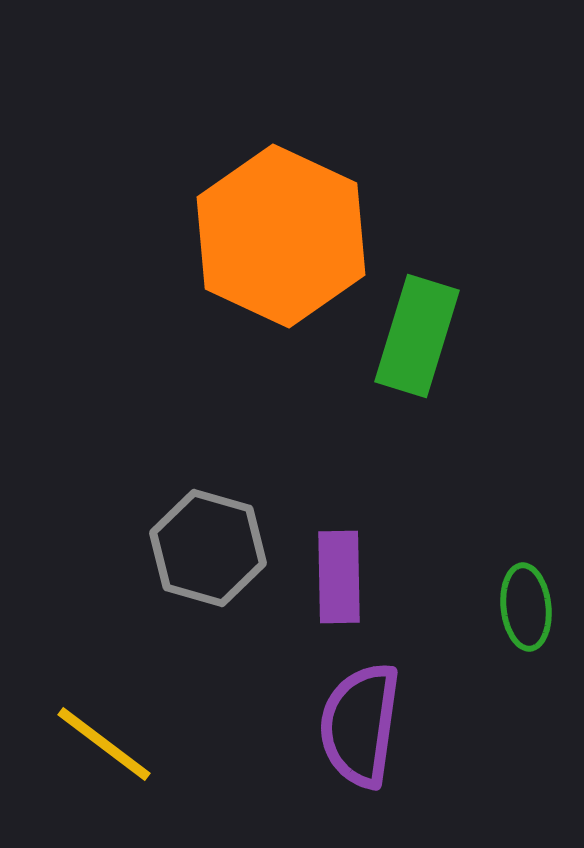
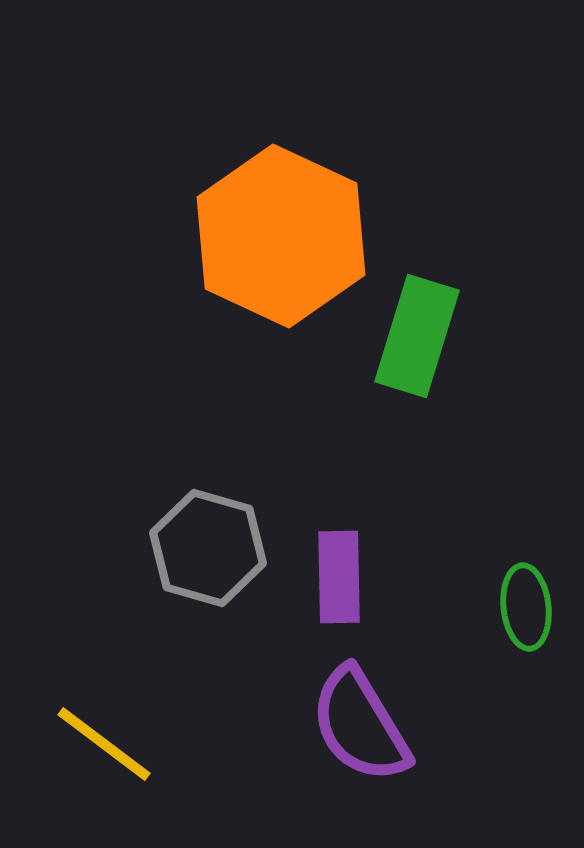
purple semicircle: rotated 39 degrees counterclockwise
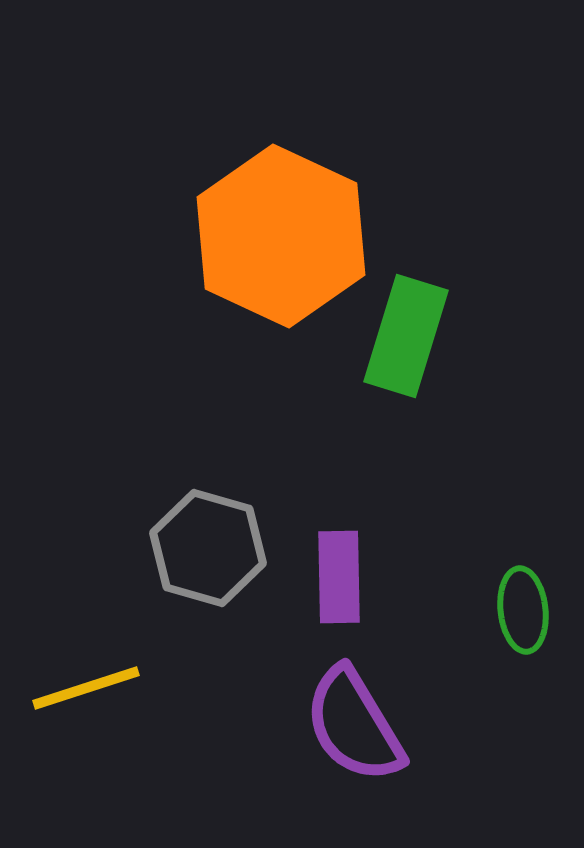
green rectangle: moved 11 px left
green ellipse: moved 3 px left, 3 px down
purple semicircle: moved 6 px left
yellow line: moved 18 px left, 56 px up; rotated 55 degrees counterclockwise
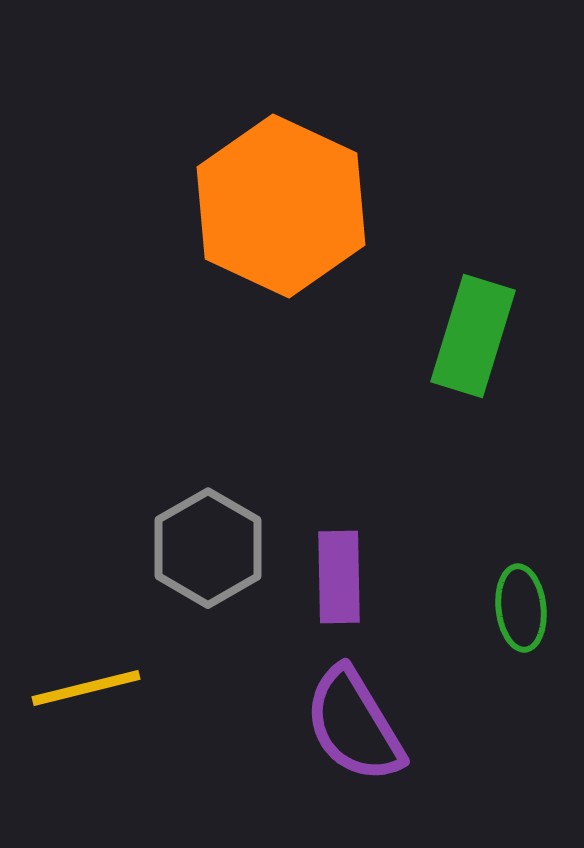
orange hexagon: moved 30 px up
green rectangle: moved 67 px right
gray hexagon: rotated 14 degrees clockwise
green ellipse: moved 2 px left, 2 px up
yellow line: rotated 4 degrees clockwise
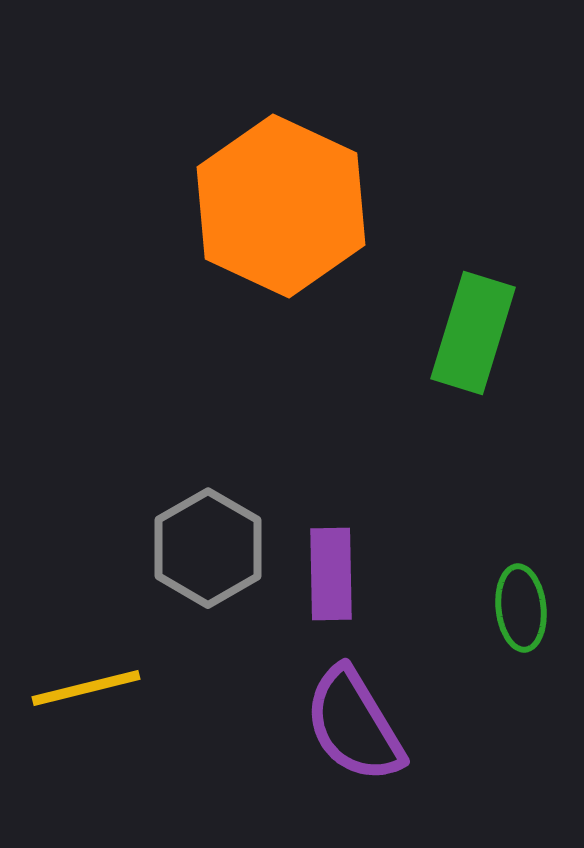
green rectangle: moved 3 px up
purple rectangle: moved 8 px left, 3 px up
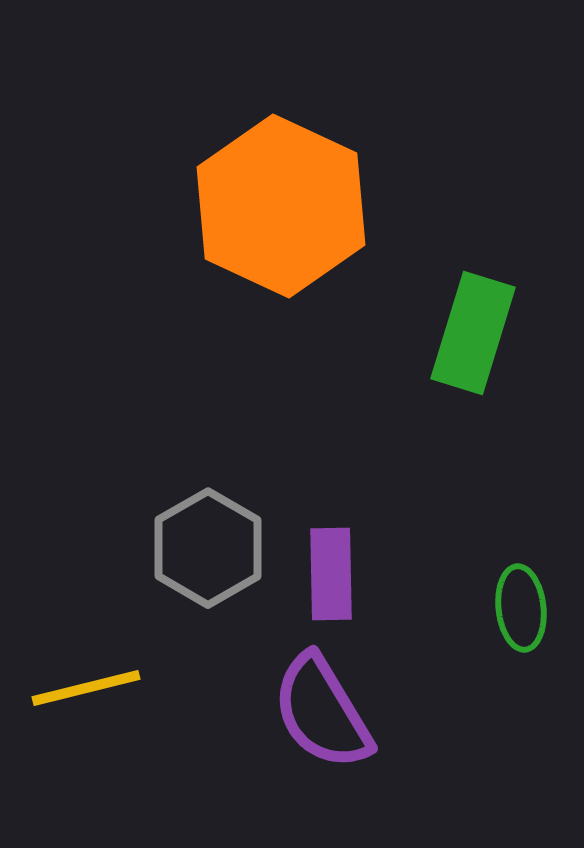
purple semicircle: moved 32 px left, 13 px up
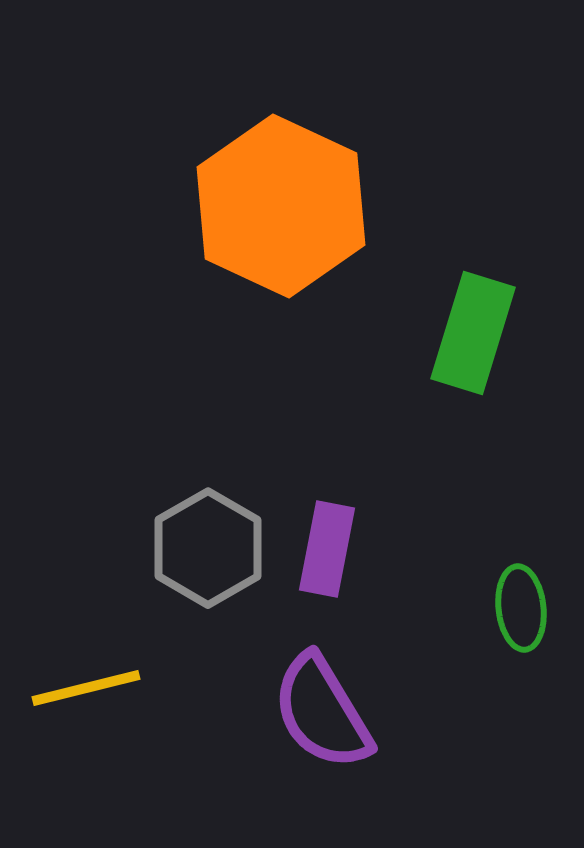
purple rectangle: moved 4 px left, 25 px up; rotated 12 degrees clockwise
